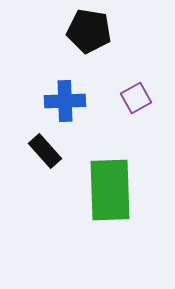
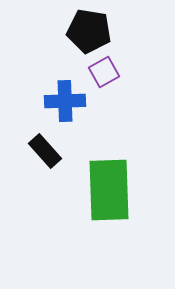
purple square: moved 32 px left, 26 px up
green rectangle: moved 1 px left
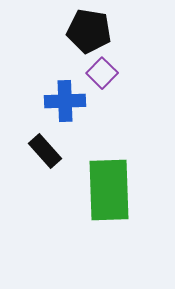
purple square: moved 2 px left, 1 px down; rotated 16 degrees counterclockwise
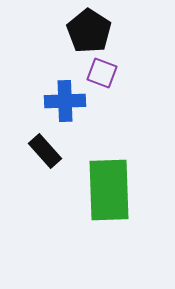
black pentagon: rotated 24 degrees clockwise
purple square: rotated 24 degrees counterclockwise
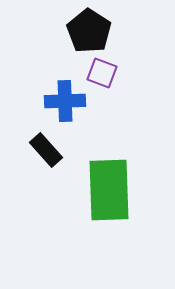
black rectangle: moved 1 px right, 1 px up
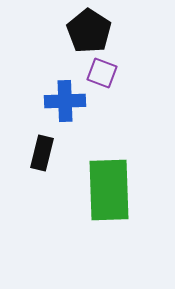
black rectangle: moved 4 px left, 3 px down; rotated 56 degrees clockwise
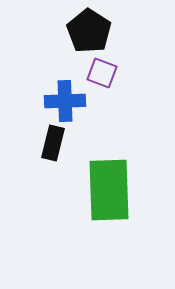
black rectangle: moved 11 px right, 10 px up
